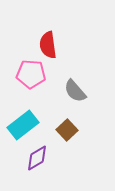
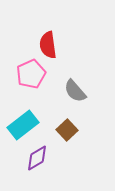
pink pentagon: rotated 28 degrees counterclockwise
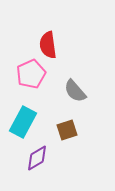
cyan rectangle: moved 3 px up; rotated 24 degrees counterclockwise
brown square: rotated 25 degrees clockwise
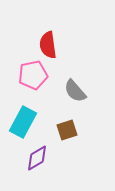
pink pentagon: moved 2 px right, 1 px down; rotated 12 degrees clockwise
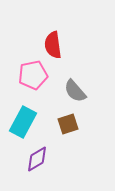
red semicircle: moved 5 px right
brown square: moved 1 px right, 6 px up
purple diamond: moved 1 px down
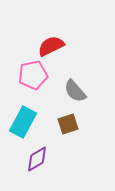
red semicircle: moved 2 px left, 1 px down; rotated 72 degrees clockwise
